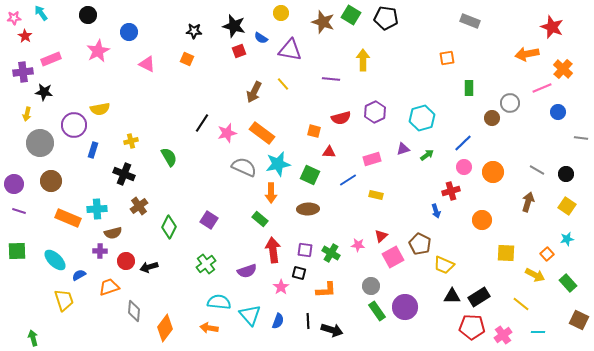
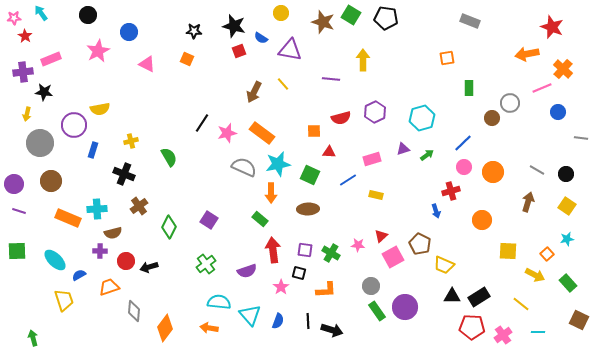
orange square at (314, 131): rotated 16 degrees counterclockwise
yellow square at (506, 253): moved 2 px right, 2 px up
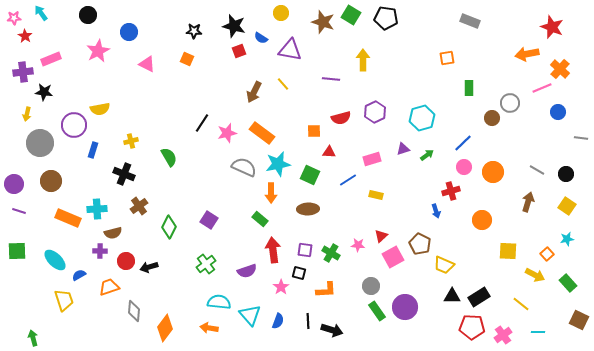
orange cross at (563, 69): moved 3 px left
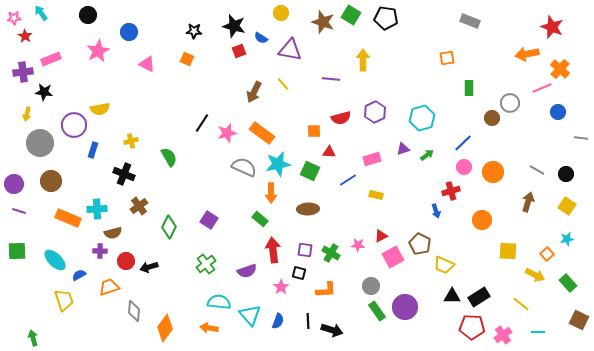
green square at (310, 175): moved 4 px up
red triangle at (381, 236): rotated 16 degrees clockwise
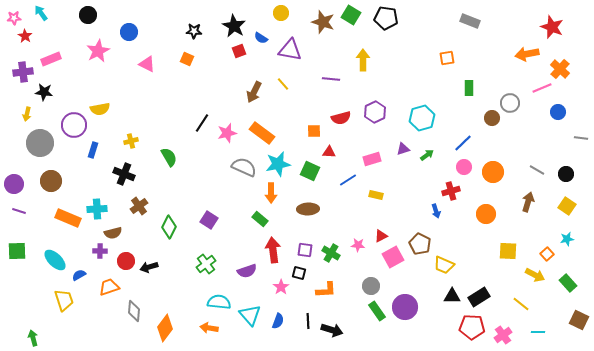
black star at (234, 26): rotated 15 degrees clockwise
orange circle at (482, 220): moved 4 px right, 6 px up
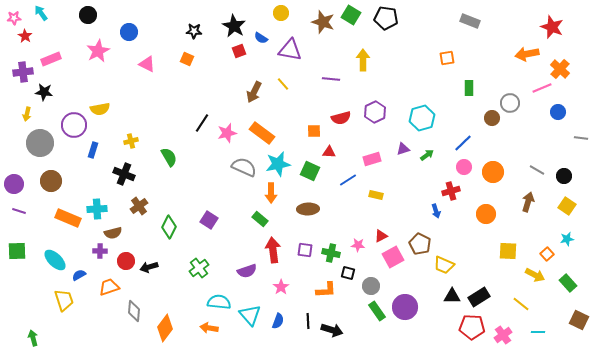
black circle at (566, 174): moved 2 px left, 2 px down
green cross at (331, 253): rotated 18 degrees counterclockwise
green cross at (206, 264): moved 7 px left, 4 px down
black square at (299, 273): moved 49 px right
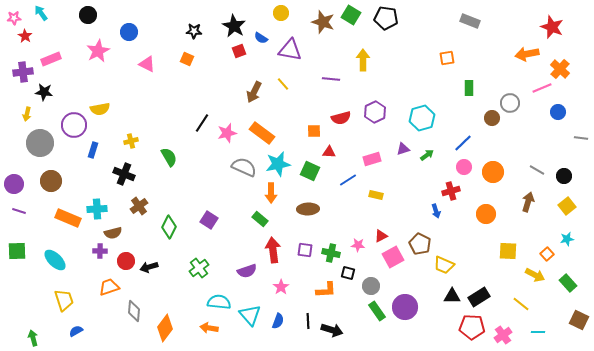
yellow square at (567, 206): rotated 18 degrees clockwise
blue semicircle at (79, 275): moved 3 px left, 56 px down
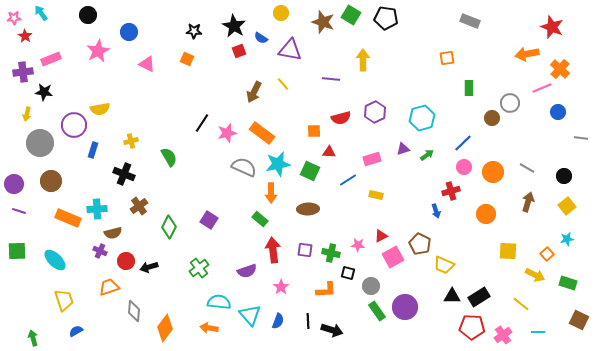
gray line at (537, 170): moved 10 px left, 2 px up
purple cross at (100, 251): rotated 24 degrees clockwise
green rectangle at (568, 283): rotated 30 degrees counterclockwise
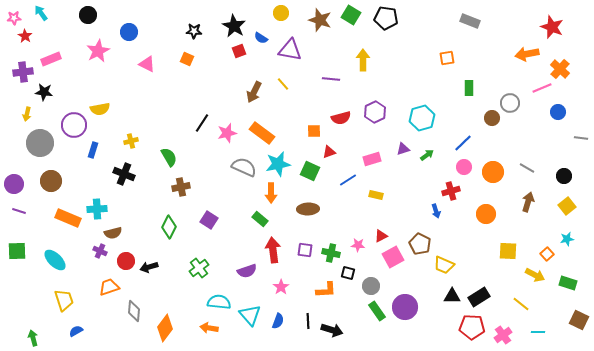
brown star at (323, 22): moved 3 px left, 2 px up
red triangle at (329, 152): rotated 24 degrees counterclockwise
brown cross at (139, 206): moved 42 px right, 19 px up; rotated 24 degrees clockwise
